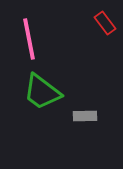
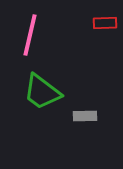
red rectangle: rotated 55 degrees counterclockwise
pink line: moved 1 px right, 4 px up; rotated 24 degrees clockwise
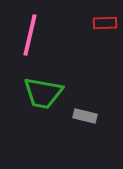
green trapezoid: moved 1 px right, 1 px down; rotated 27 degrees counterclockwise
gray rectangle: rotated 15 degrees clockwise
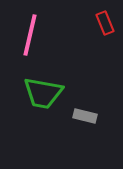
red rectangle: rotated 70 degrees clockwise
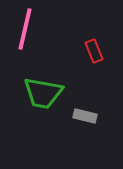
red rectangle: moved 11 px left, 28 px down
pink line: moved 5 px left, 6 px up
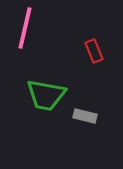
pink line: moved 1 px up
green trapezoid: moved 3 px right, 2 px down
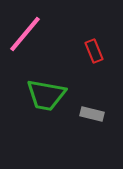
pink line: moved 6 px down; rotated 27 degrees clockwise
gray rectangle: moved 7 px right, 2 px up
